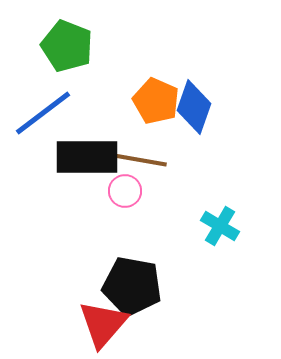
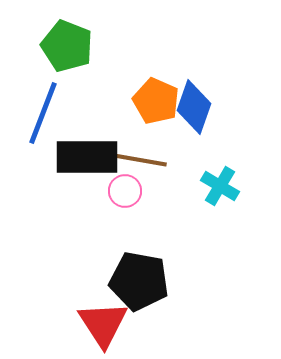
blue line: rotated 32 degrees counterclockwise
cyan cross: moved 40 px up
black pentagon: moved 7 px right, 5 px up
red triangle: rotated 14 degrees counterclockwise
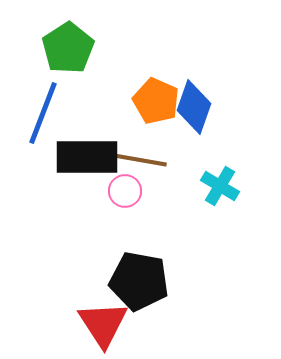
green pentagon: moved 1 px right, 2 px down; rotated 18 degrees clockwise
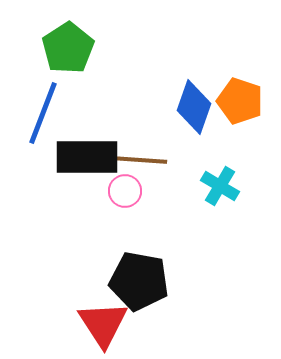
orange pentagon: moved 84 px right; rotated 6 degrees counterclockwise
brown line: rotated 6 degrees counterclockwise
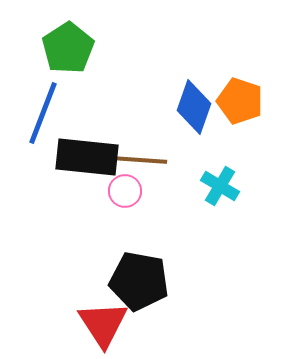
black rectangle: rotated 6 degrees clockwise
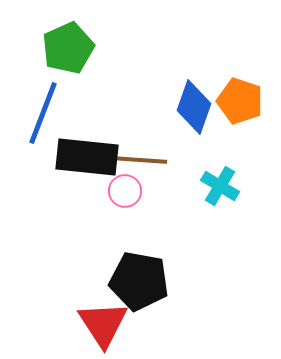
green pentagon: rotated 9 degrees clockwise
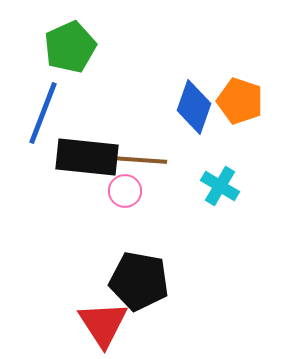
green pentagon: moved 2 px right, 1 px up
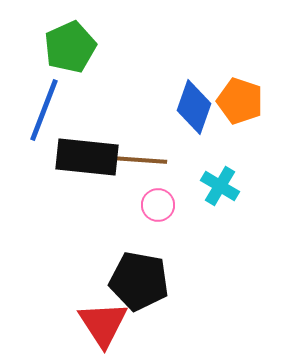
blue line: moved 1 px right, 3 px up
pink circle: moved 33 px right, 14 px down
